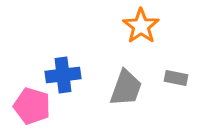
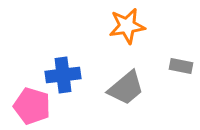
orange star: moved 14 px left; rotated 27 degrees clockwise
gray rectangle: moved 5 px right, 12 px up
gray trapezoid: rotated 30 degrees clockwise
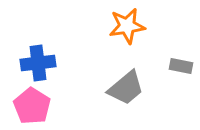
blue cross: moved 25 px left, 12 px up
pink pentagon: rotated 15 degrees clockwise
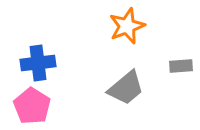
orange star: rotated 12 degrees counterclockwise
gray rectangle: rotated 15 degrees counterclockwise
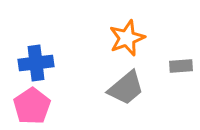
orange star: moved 12 px down
blue cross: moved 2 px left
pink pentagon: rotated 6 degrees clockwise
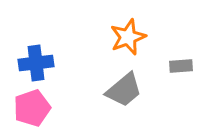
orange star: moved 1 px right, 1 px up
gray trapezoid: moved 2 px left, 2 px down
pink pentagon: moved 2 px down; rotated 15 degrees clockwise
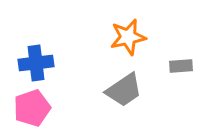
orange star: rotated 9 degrees clockwise
gray trapezoid: rotated 6 degrees clockwise
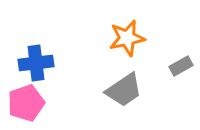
orange star: moved 1 px left, 1 px down
gray rectangle: rotated 25 degrees counterclockwise
pink pentagon: moved 6 px left, 5 px up
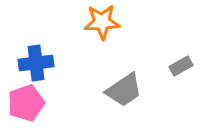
orange star: moved 25 px left, 16 px up; rotated 9 degrees clockwise
